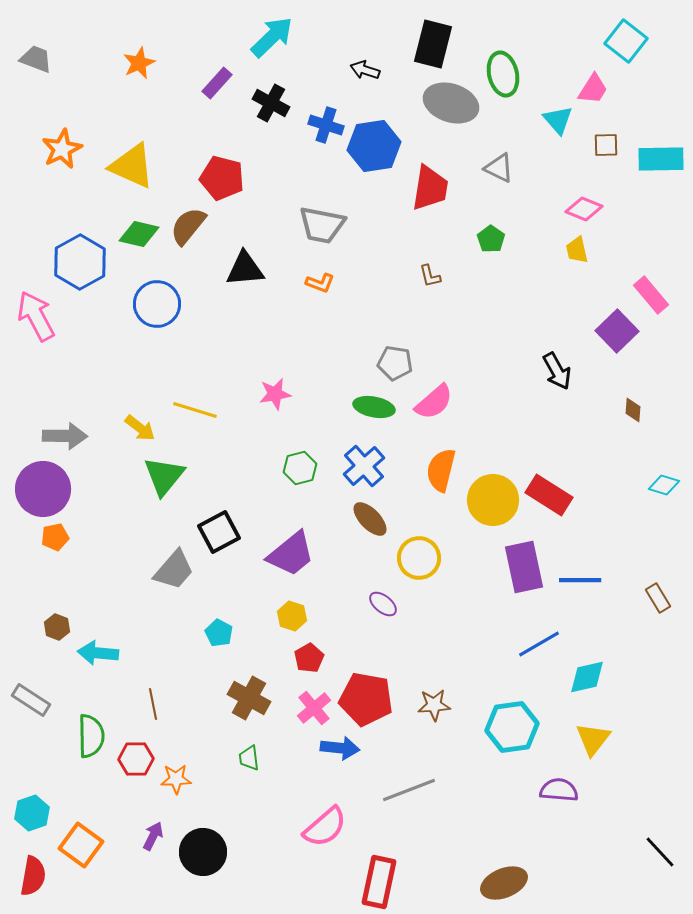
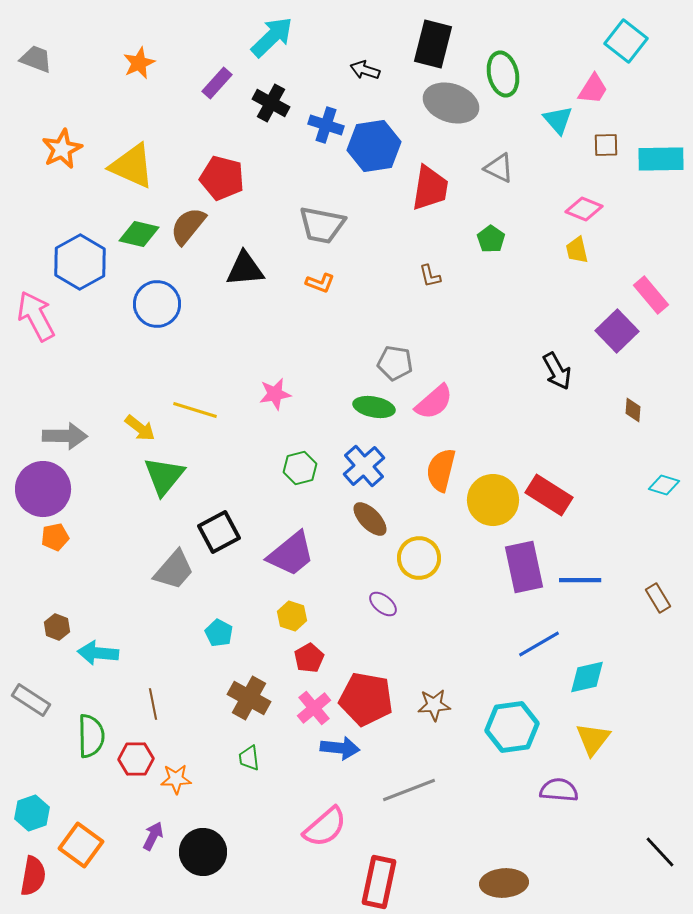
brown ellipse at (504, 883): rotated 18 degrees clockwise
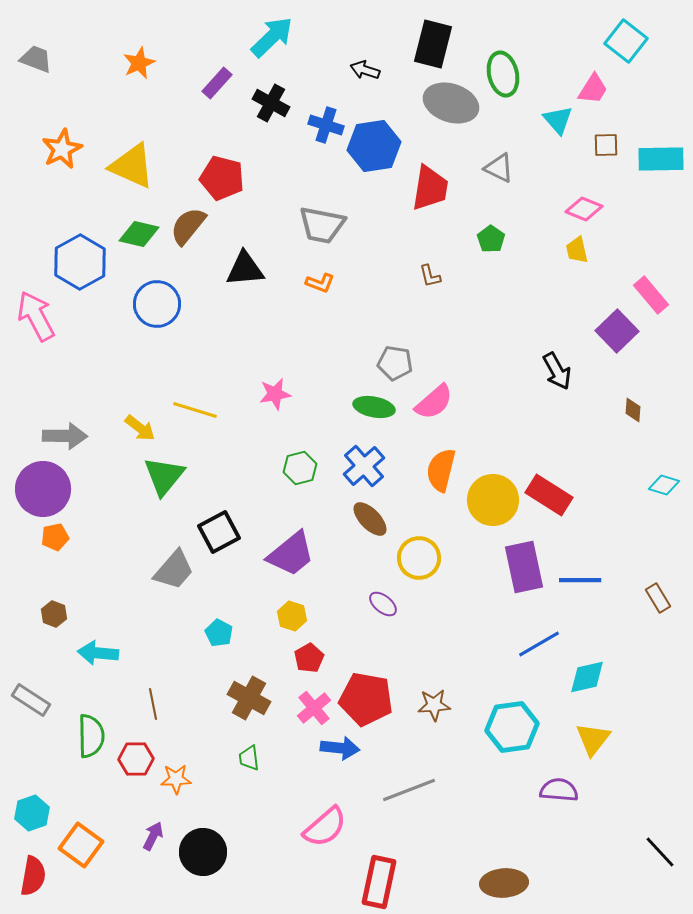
brown hexagon at (57, 627): moved 3 px left, 13 px up
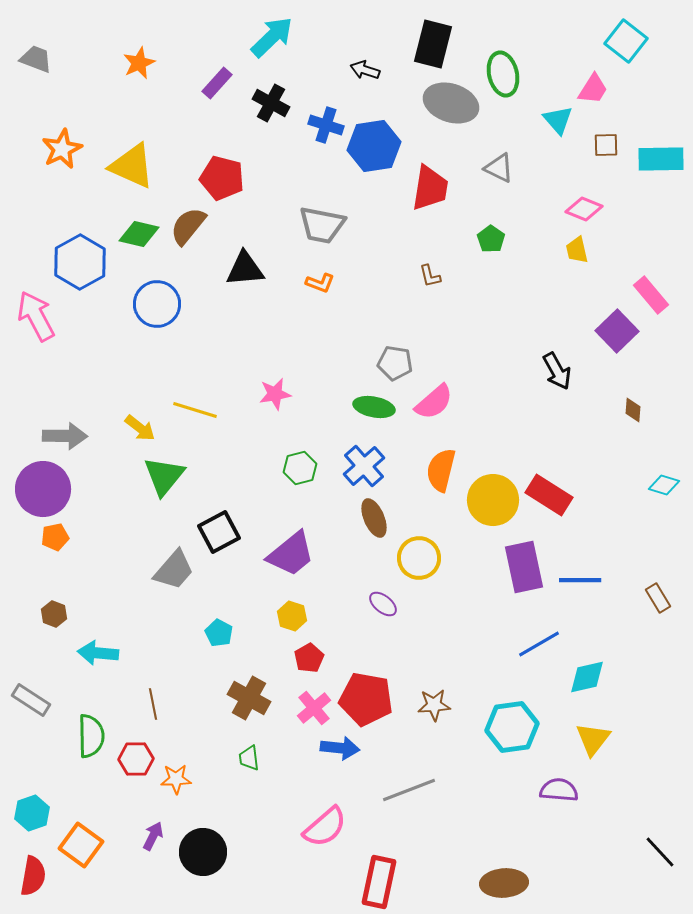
brown ellipse at (370, 519): moved 4 px right, 1 px up; rotated 21 degrees clockwise
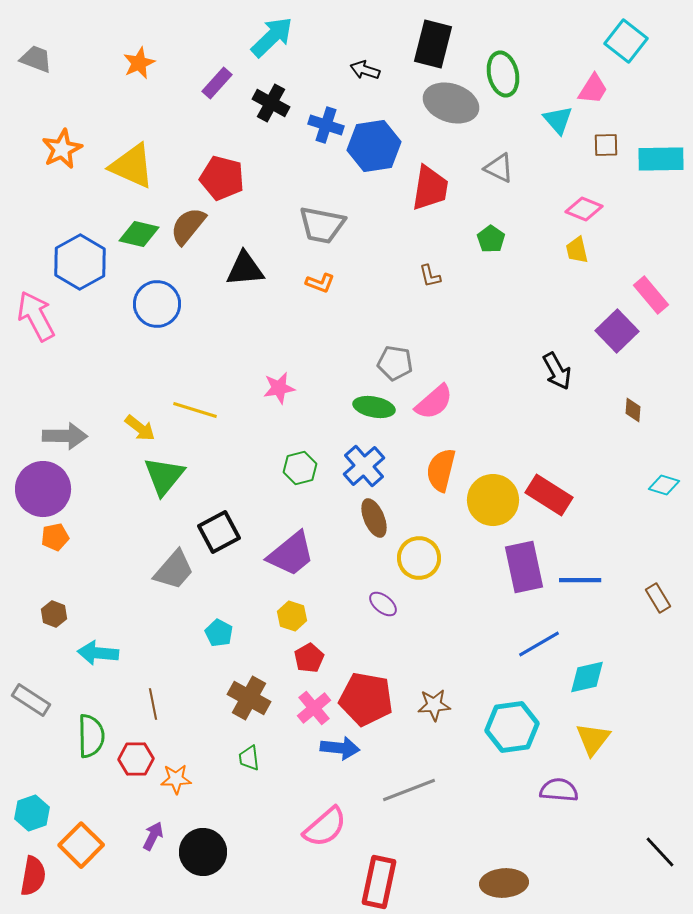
pink star at (275, 394): moved 4 px right, 6 px up
orange square at (81, 845): rotated 9 degrees clockwise
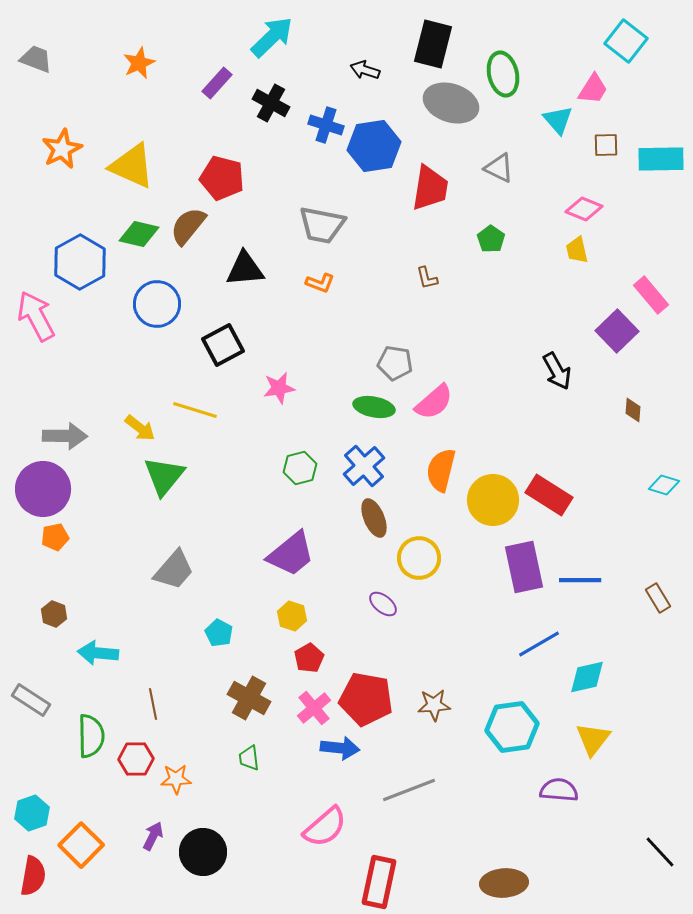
brown L-shape at (430, 276): moved 3 px left, 2 px down
black square at (219, 532): moved 4 px right, 187 px up
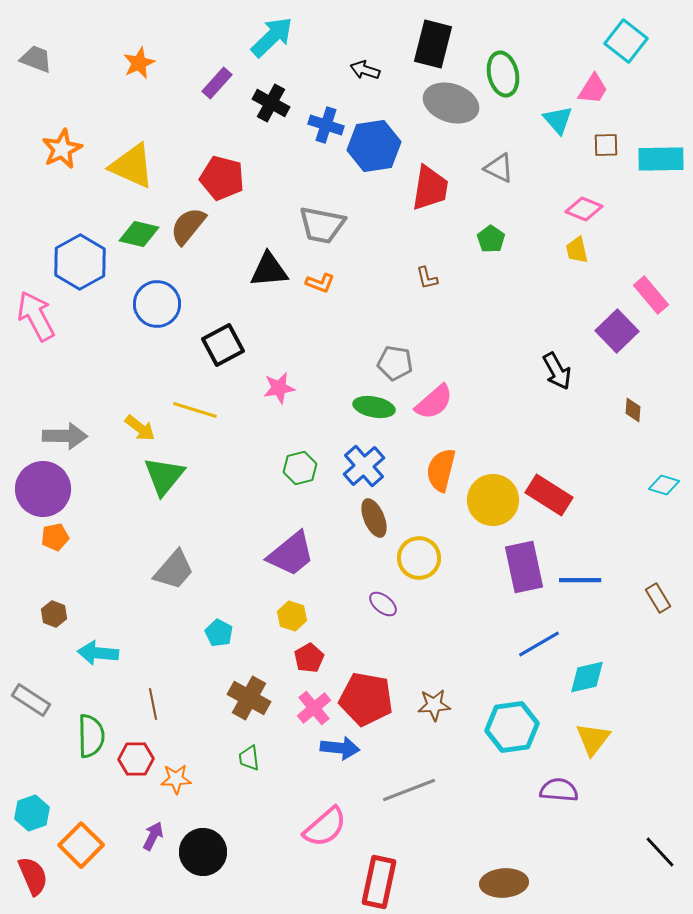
black triangle at (245, 269): moved 24 px right, 1 px down
red semicircle at (33, 876): rotated 33 degrees counterclockwise
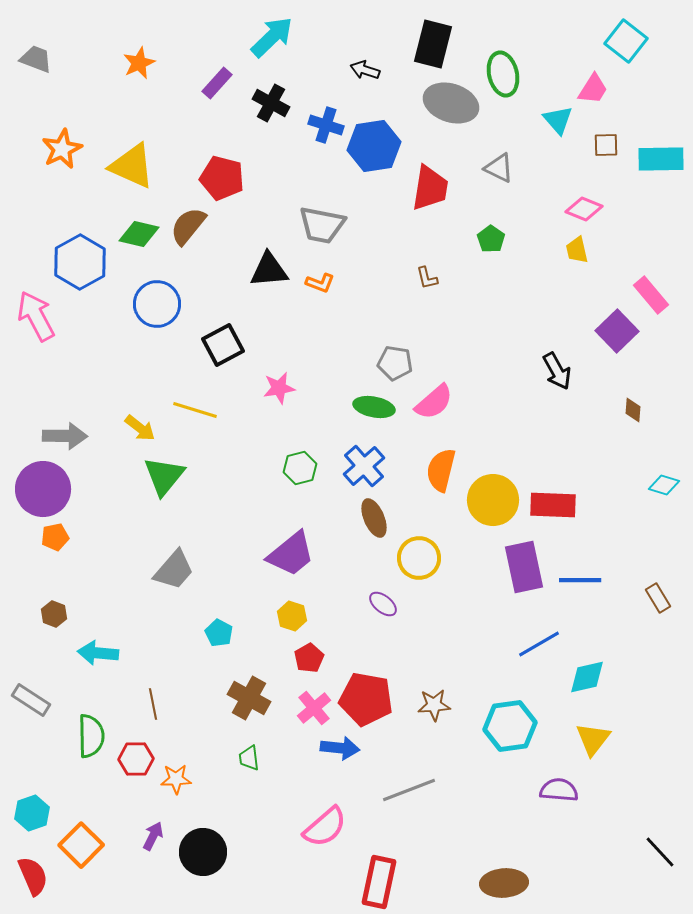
red rectangle at (549, 495): moved 4 px right, 10 px down; rotated 30 degrees counterclockwise
cyan hexagon at (512, 727): moved 2 px left, 1 px up
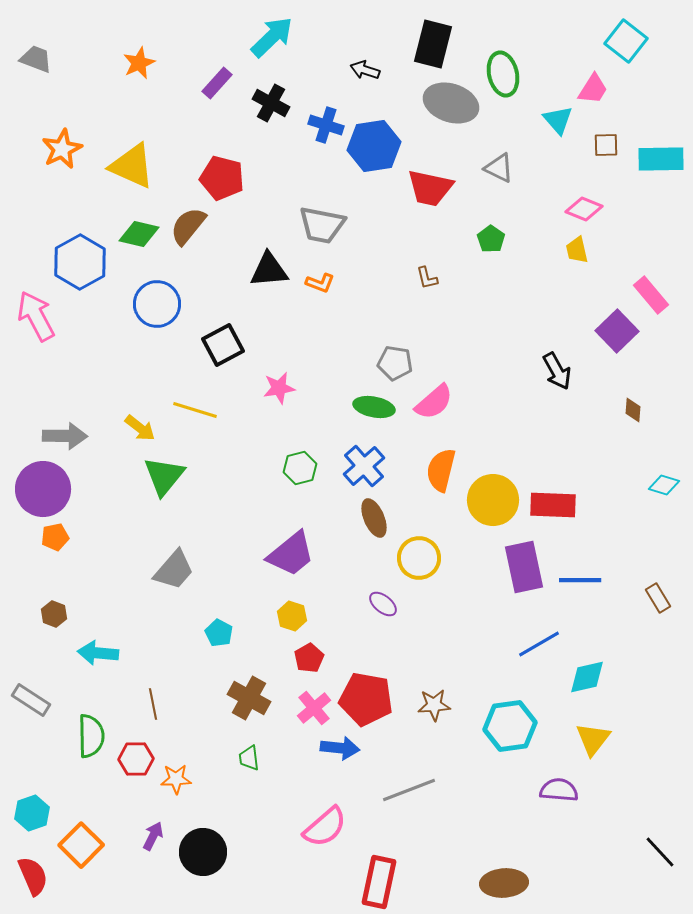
red trapezoid at (430, 188): rotated 93 degrees clockwise
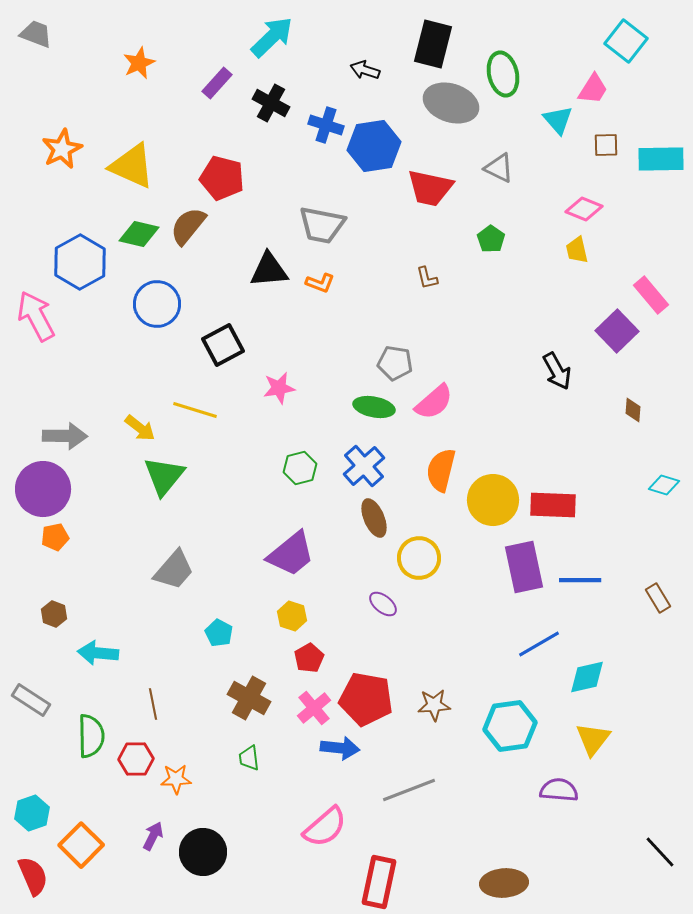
gray trapezoid at (36, 59): moved 25 px up
